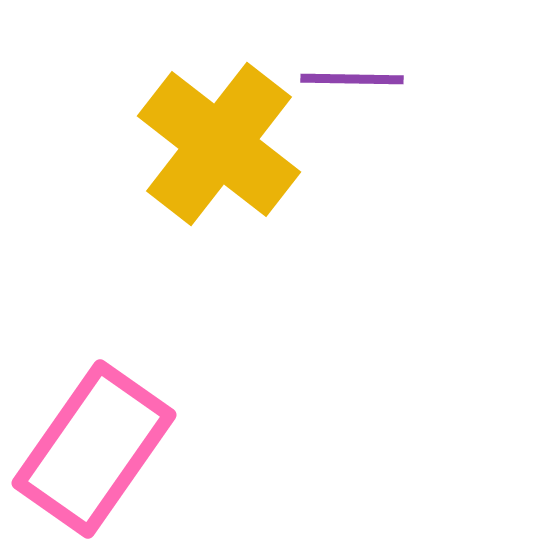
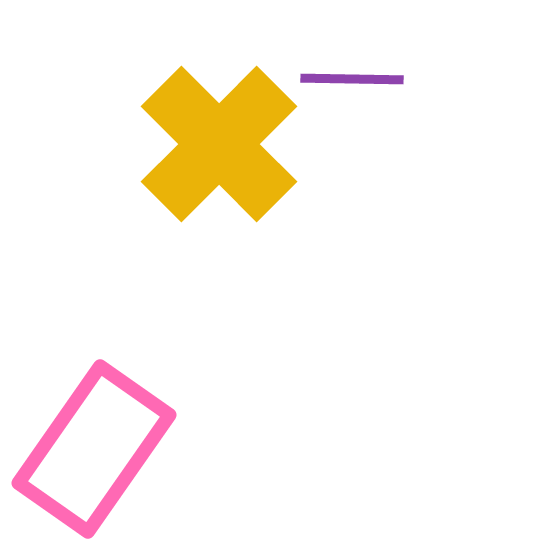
yellow cross: rotated 7 degrees clockwise
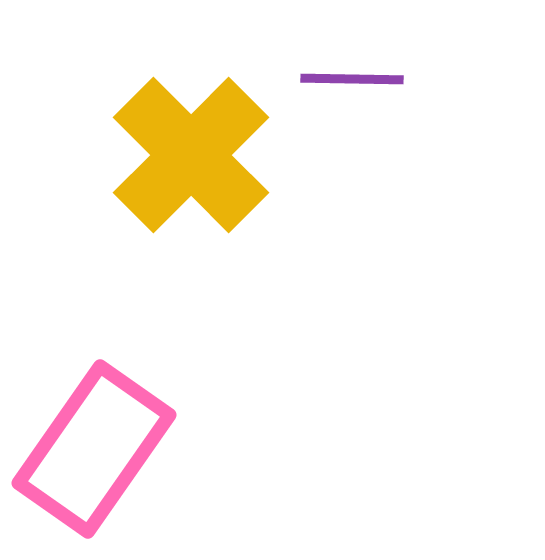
yellow cross: moved 28 px left, 11 px down
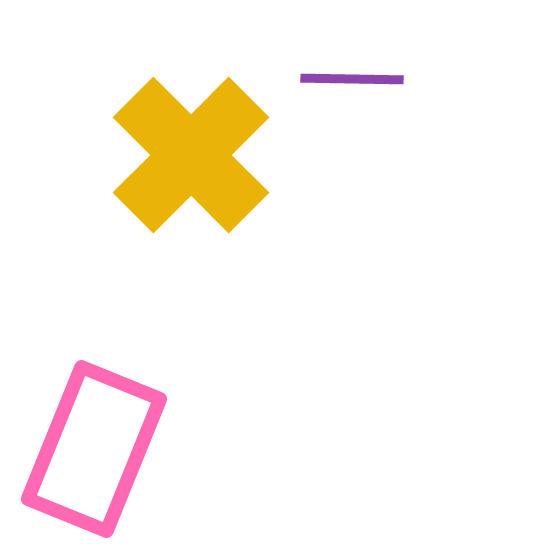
pink rectangle: rotated 13 degrees counterclockwise
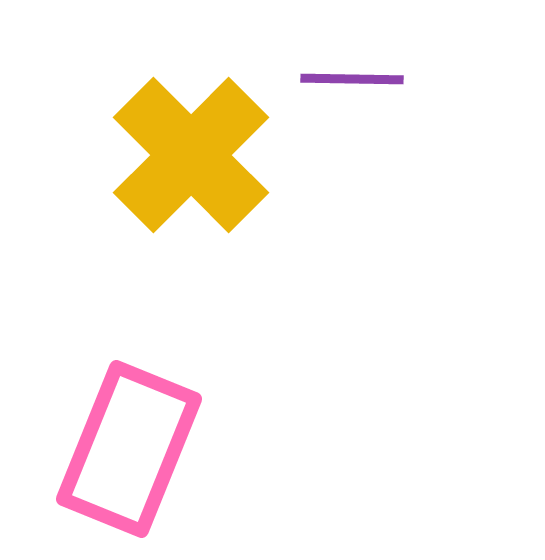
pink rectangle: moved 35 px right
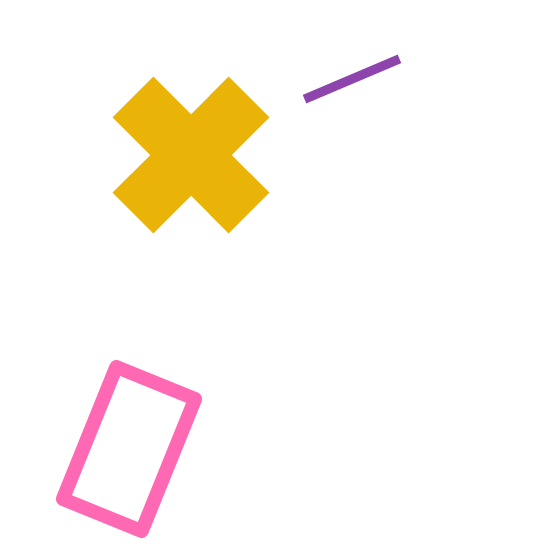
purple line: rotated 24 degrees counterclockwise
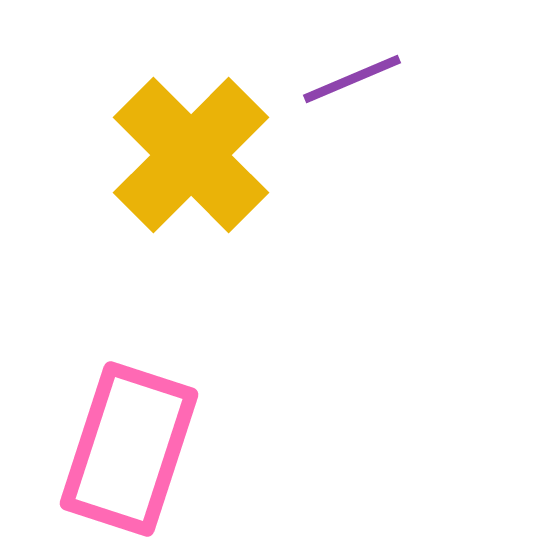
pink rectangle: rotated 4 degrees counterclockwise
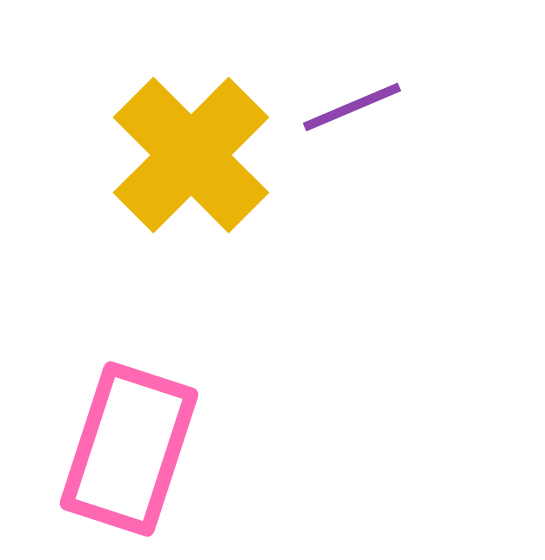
purple line: moved 28 px down
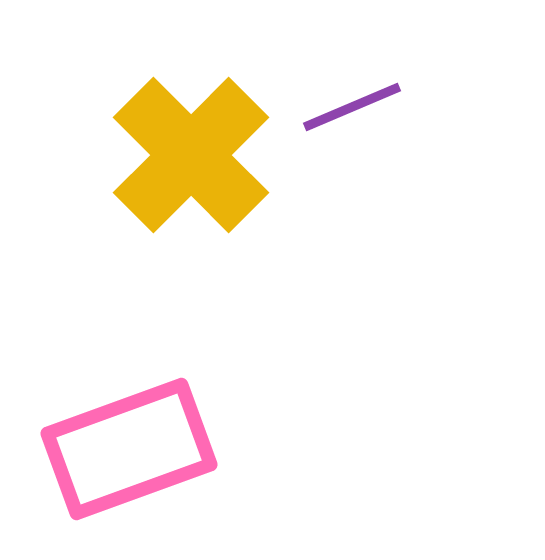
pink rectangle: rotated 52 degrees clockwise
